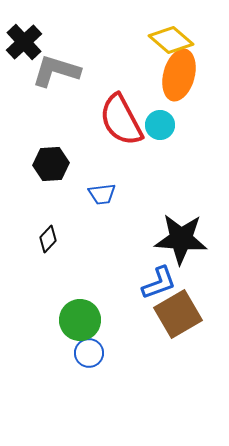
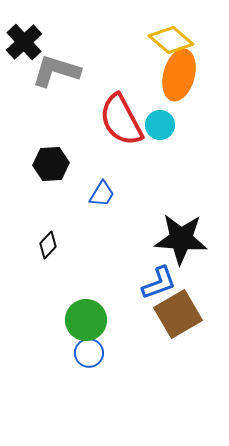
blue trapezoid: rotated 52 degrees counterclockwise
black diamond: moved 6 px down
green circle: moved 6 px right
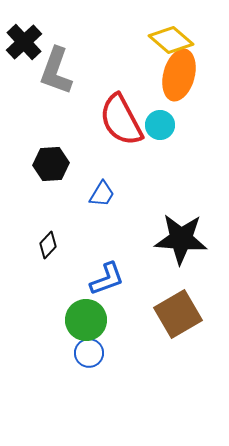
gray L-shape: rotated 87 degrees counterclockwise
blue L-shape: moved 52 px left, 4 px up
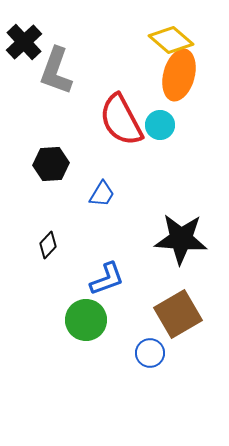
blue circle: moved 61 px right
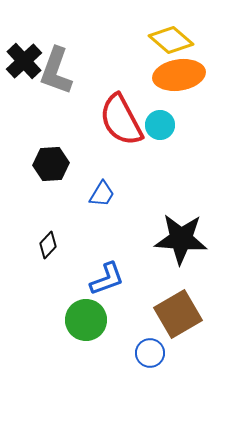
black cross: moved 19 px down
orange ellipse: rotated 66 degrees clockwise
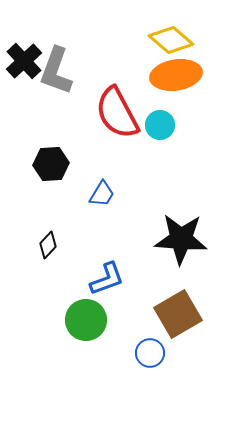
orange ellipse: moved 3 px left
red semicircle: moved 4 px left, 7 px up
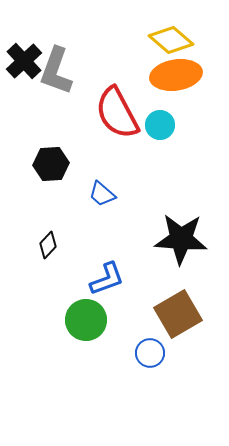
blue trapezoid: rotated 100 degrees clockwise
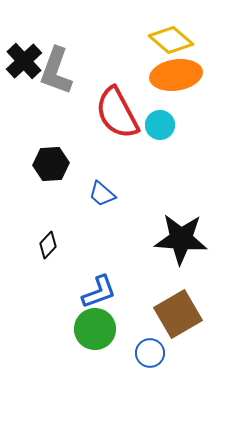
blue L-shape: moved 8 px left, 13 px down
green circle: moved 9 px right, 9 px down
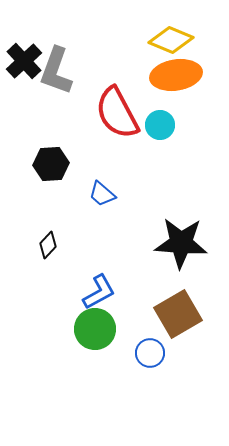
yellow diamond: rotated 18 degrees counterclockwise
black star: moved 4 px down
blue L-shape: rotated 9 degrees counterclockwise
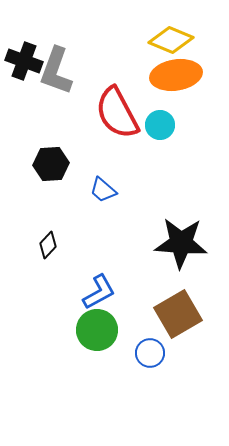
black cross: rotated 27 degrees counterclockwise
blue trapezoid: moved 1 px right, 4 px up
green circle: moved 2 px right, 1 px down
